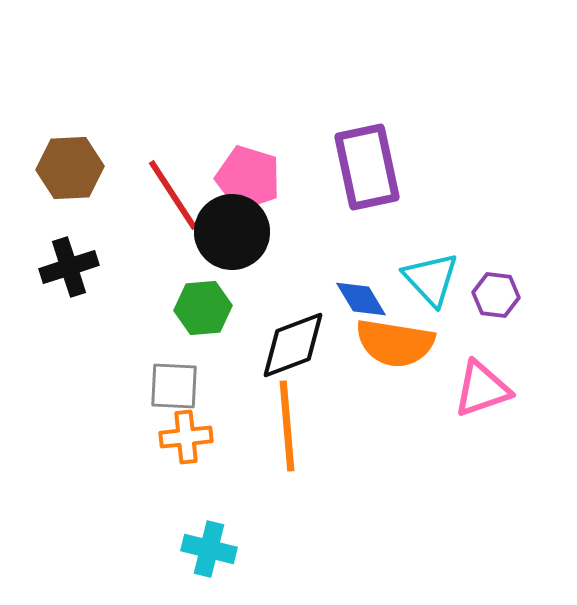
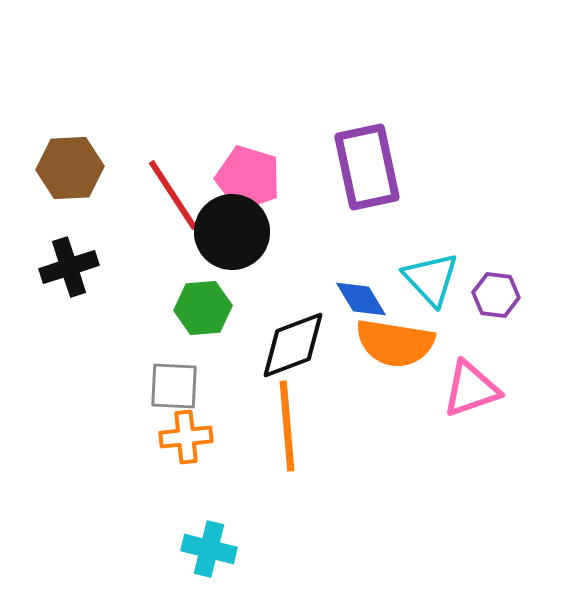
pink triangle: moved 11 px left
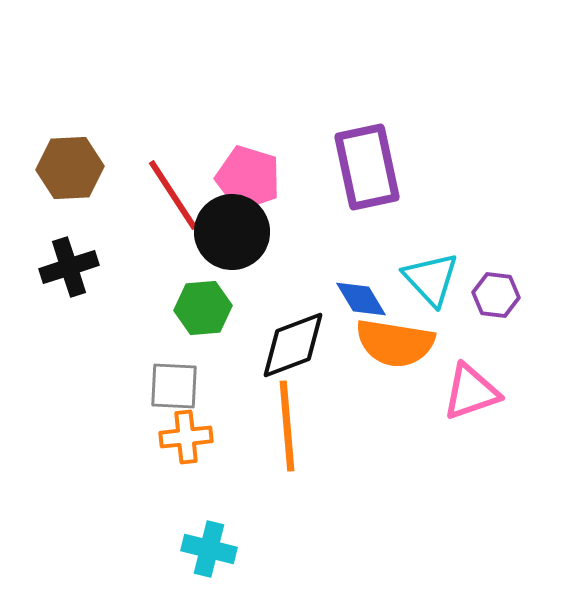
pink triangle: moved 3 px down
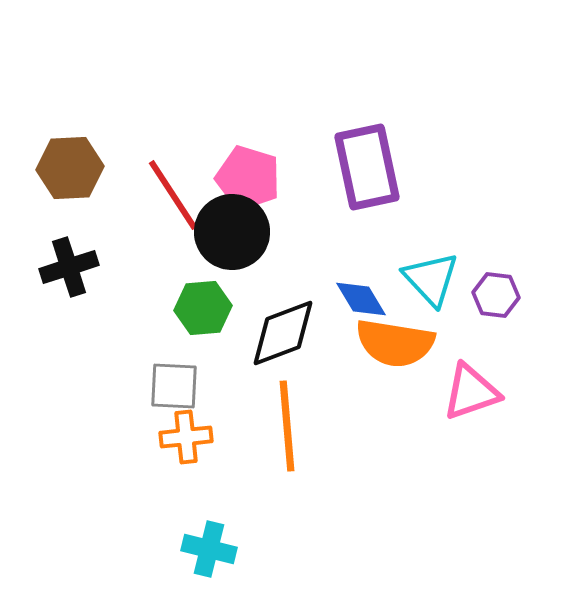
black diamond: moved 10 px left, 12 px up
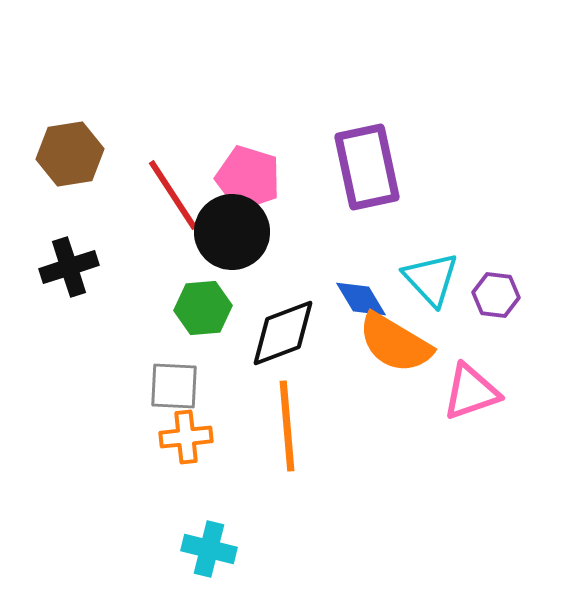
brown hexagon: moved 14 px up; rotated 6 degrees counterclockwise
orange semicircle: rotated 22 degrees clockwise
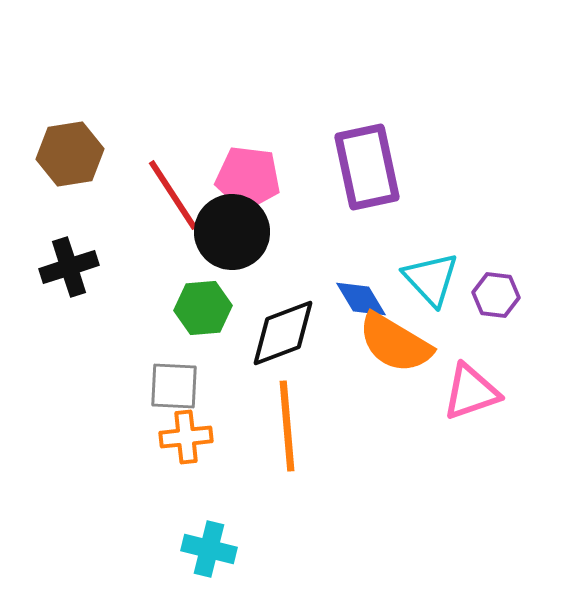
pink pentagon: rotated 10 degrees counterclockwise
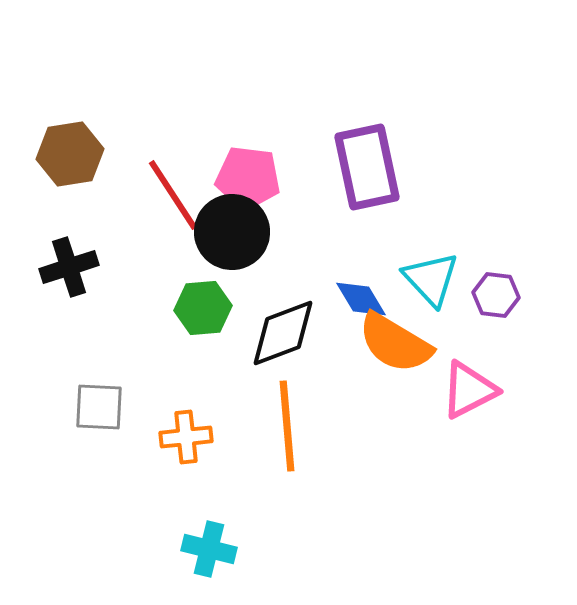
gray square: moved 75 px left, 21 px down
pink triangle: moved 2 px left, 2 px up; rotated 8 degrees counterclockwise
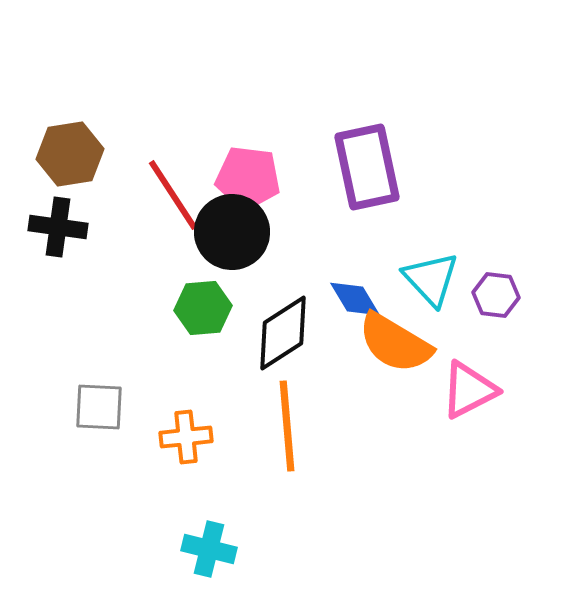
black cross: moved 11 px left, 40 px up; rotated 26 degrees clockwise
blue diamond: moved 6 px left
black diamond: rotated 12 degrees counterclockwise
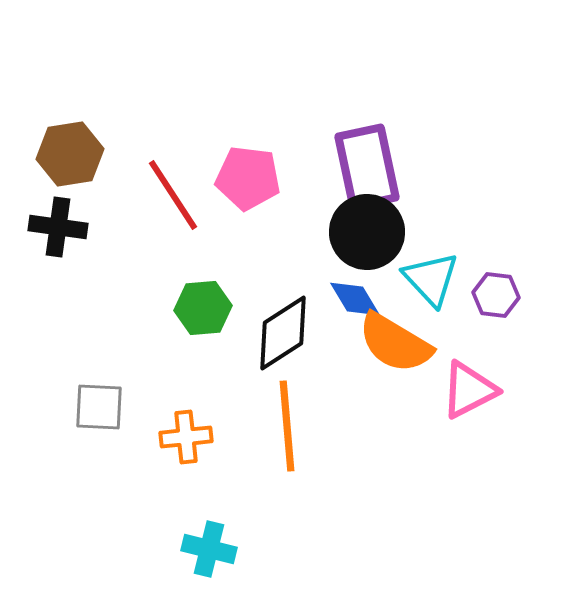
black circle: moved 135 px right
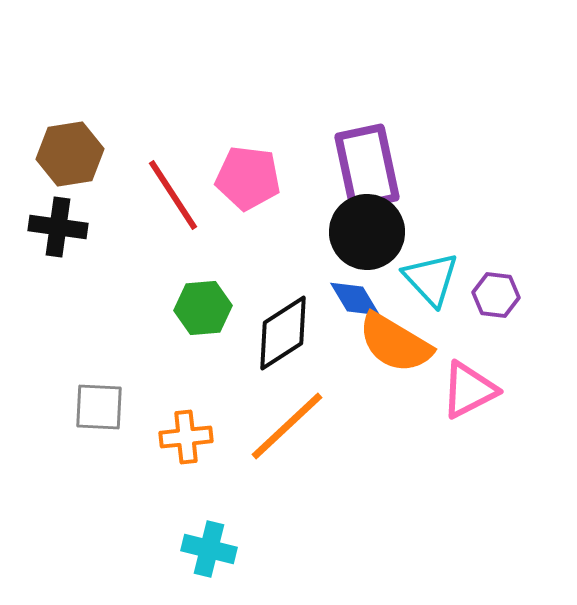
orange line: rotated 52 degrees clockwise
